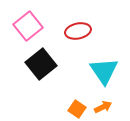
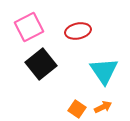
pink square: moved 1 px right, 1 px down; rotated 12 degrees clockwise
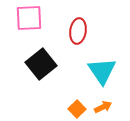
pink square: moved 9 px up; rotated 24 degrees clockwise
red ellipse: rotated 70 degrees counterclockwise
cyan triangle: moved 2 px left
orange square: rotated 12 degrees clockwise
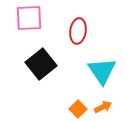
orange square: moved 1 px right
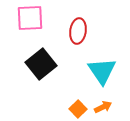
pink square: moved 1 px right
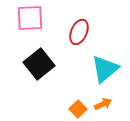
red ellipse: moved 1 px right, 1 px down; rotated 15 degrees clockwise
black square: moved 2 px left
cyan triangle: moved 3 px right, 2 px up; rotated 24 degrees clockwise
orange arrow: moved 3 px up
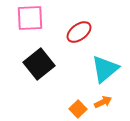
red ellipse: rotated 30 degrees clockwise
orange arrow: moved 2 px up
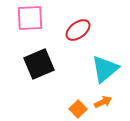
red ellipse: moved 1 px left, 2 px up
black square: rotated 16 degrees clockwise
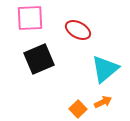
red ellipse: rotated 65 degrees clockwise
black square: moved 5 px up
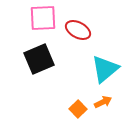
pink square: moved 13 px right
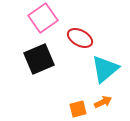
pink square: rotated 32 degrees counterclockwise
red ellipse: moved 2 px right, 8 px down
orange square: rotated 30 degrees clockwise
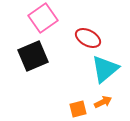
red ellipse: moved 8 px right
black square: moved 6 px left, 3 px up
